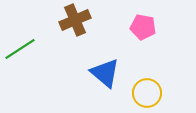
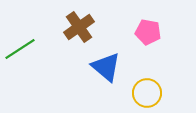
brown cross: moved 4 px right, 7 px down; rotated 12 degrees counterclockwise
pink pentagon: moved 5 px right, 5 px down
blue triangle: moved 1 px right, 6 px up
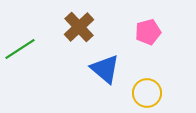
brown cross: rotated 8 degrees counterclockwise
pink pentagon: rotated 25 degrees counterclockwise
blue triangle: moved 1 px left, 2 px down
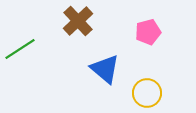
brown cross: moved 1 px left, 6 px up
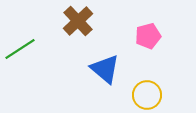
pink pentagon: moved 4 px down
yellow circle: moved 2 px down
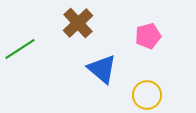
brown cross: moved 2 px down
blue triangle: moved 3 px left
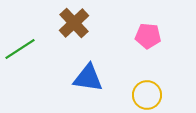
brown cross: moved 4 px left
pink pentagon: rotated 20 degrees clockwise
blue triangle: moved 14 px left, 9 px down; rotated 32 degrees counterclockwise
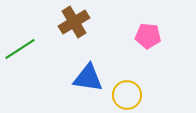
brown cross: moved 1 px up; rotated 12 degrees clockwise
yellow circle: moved 20 px left
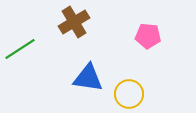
yellow circle: moved 2 px right, 1 px up
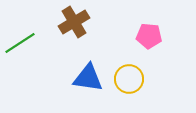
pink pentagon: moved 1 px right
green line: moved 6 px up
yellow circle: moved 15 px up
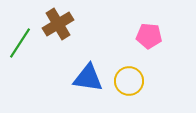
brown cross: moved 16 px left, 2 px down
green line: rotated 24 degrees counterclockwise
yellow circle: moved 2 px down
